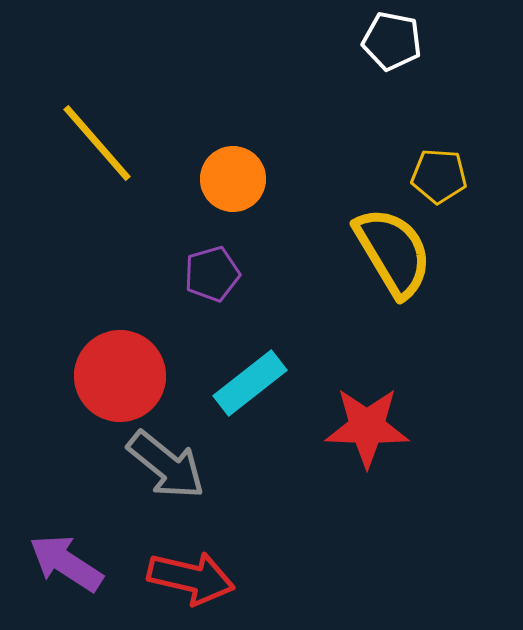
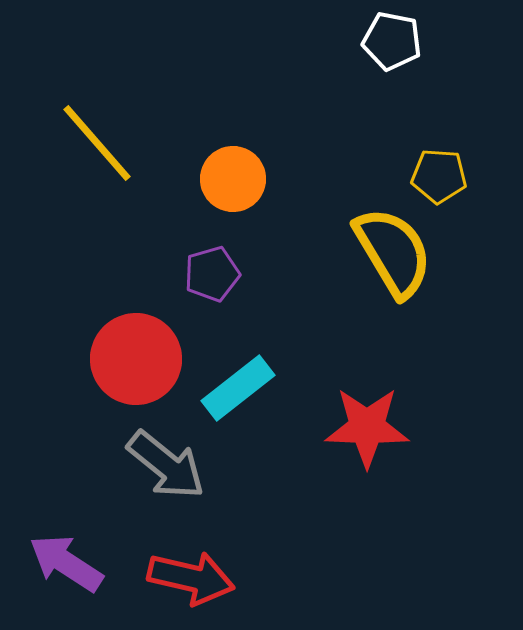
red circle: moved 16 px right, 17 px up
cyan rectangle: moved 12 px left, 5 px down
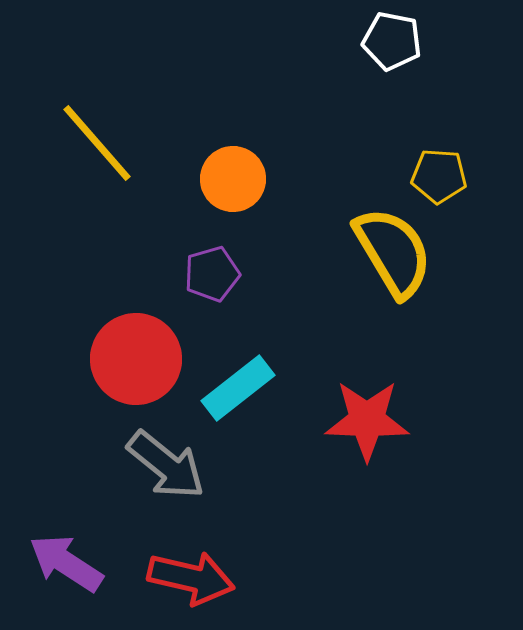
red star: moved 7 px up
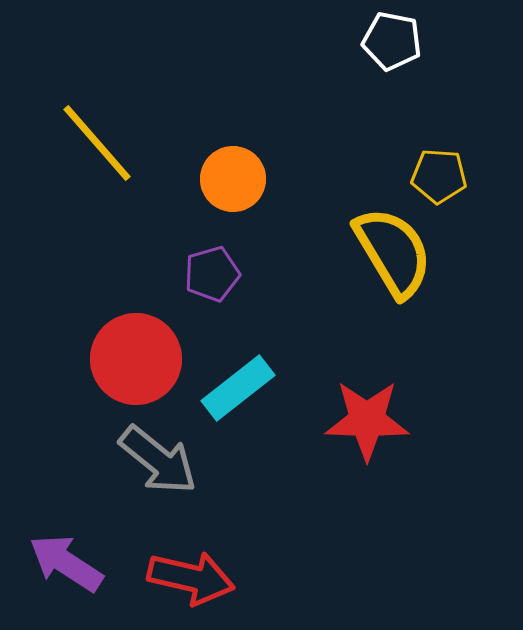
gray arrow: moved 8 px left, 5 px up
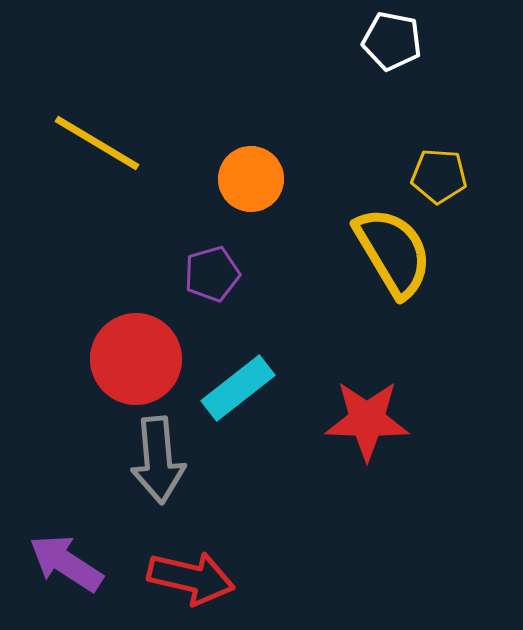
yellow line: rotated 18 degrees counterclockwise
orange circle: moved 18 px right
gray arrow: rotated 46 degrees clockwise
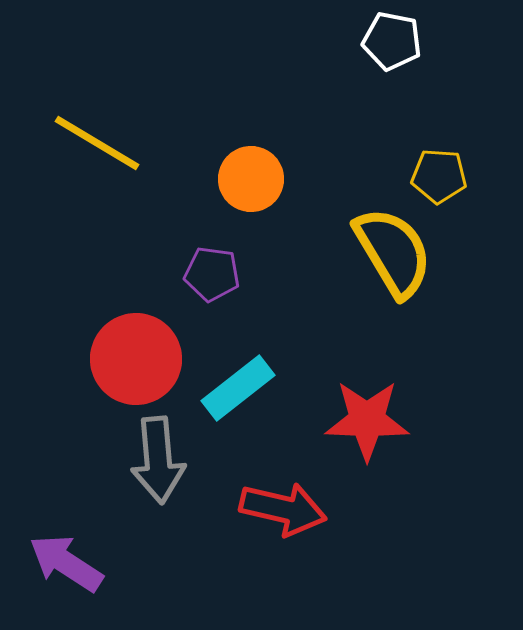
purple pentagon: rotated 24 degrees clockwise
red arrow: moved 92 px right, 69 px up
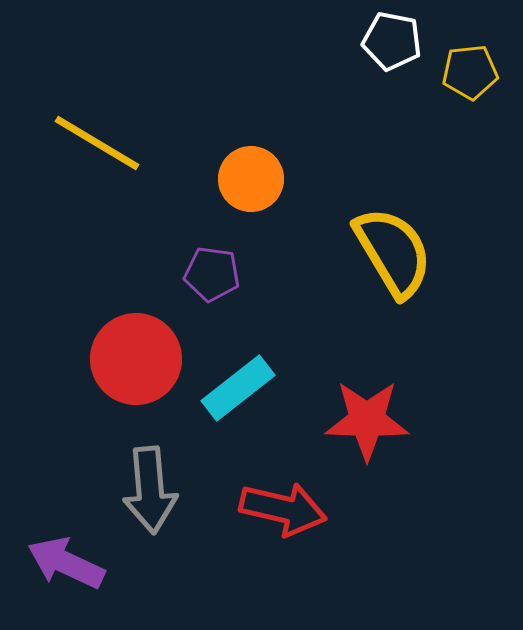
yellow pentagon: moved 31 px right, 104 px up; rotated 10 degrees counterclockwise
gray arrow: moved 8 px left, 30 px down
purple arrow: rotated 8 degrees counterclockwise
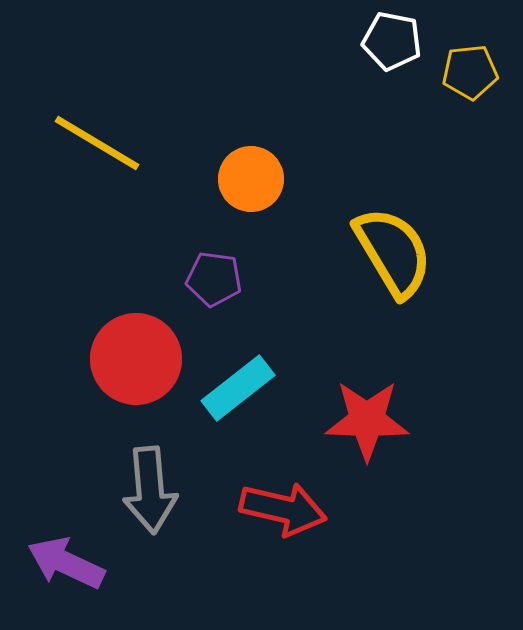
purple pentagon: moved 2 px right, 5 px down
